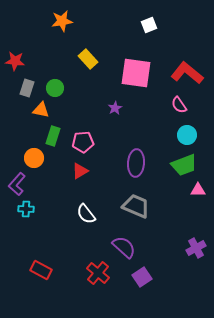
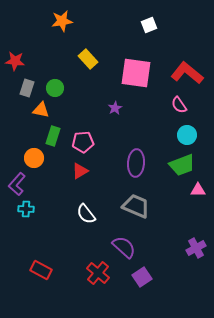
green trapezoid: moved 2 px left
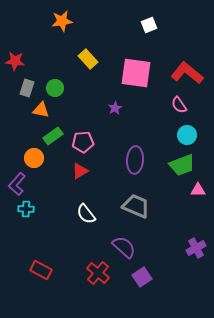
green rectangle: rotated 36 degrees clockwise
purple ellipse: moved 1 px left, 3 px up
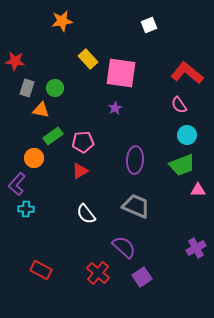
pink square: moved 15 px left
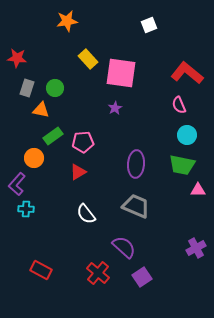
orange star: moved 5 px right
red star: moved 2 px right, 3 px up
pink semicircle: rotated 12 degrees clockwise
purple ellipse: moved 1 px right, 4 px down
green trapezoid: rotated 32 degrees clockwise
red triangle: moved 2 px left, 1 px down
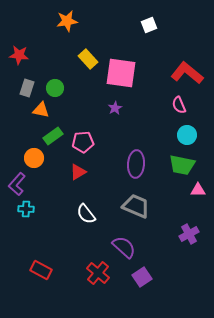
red star: moved 2 px right, 3 px up
purple cross: moved 7 px left, 14 px up
